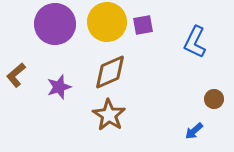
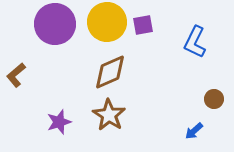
purple star: moved 35 px down
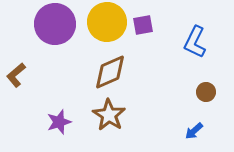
brown circle: moved 8 px left, 7 px up
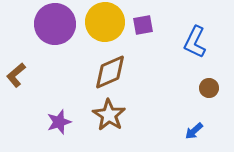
yellow circle: moved 2 px left
brown circle: moved 3 px right, 4 px up
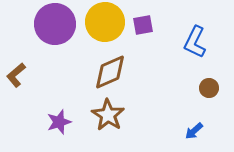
brown star: moved 1 px left
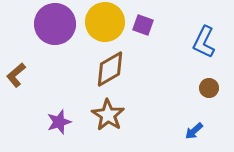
purple square: rotated 30 degrees clockwise
blue L-shape: moved 9 px right
brown diamond: moved 3 px up; rotated 6 degrees counterclockwise
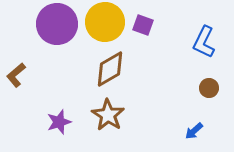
purple circle: moved 2 px right
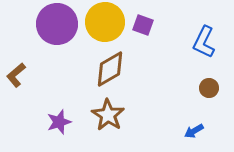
blue arrow: rotated 12 degrees clockwise
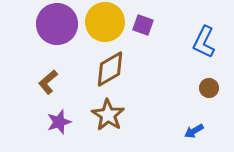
brown L-shape: moved 32 px right, 7 px down
